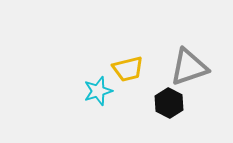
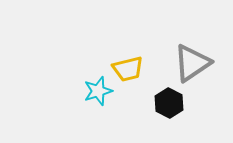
gray triangle: moved 3 px right, 4 px up; rotated 15 degrees counterclockwise
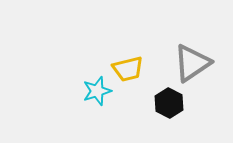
cyan star: moved 1 px left
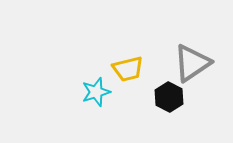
cyan star: moved 1 px left, 1 px down
black hexagon: moved 6 px up
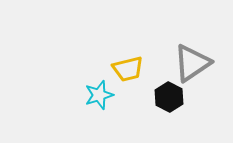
cyan star: moved 3 px right, 3 px down
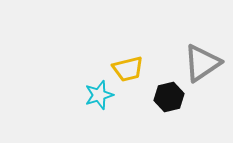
gray triangle: moved 10 px right
black hexagon: rotated 20 degrees clockwise
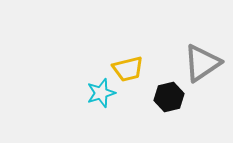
cyan star: moved 2 px right, 2 px up
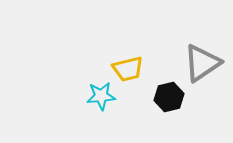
cyan star: moved 3 px down; rotated 12 degrees clockwise
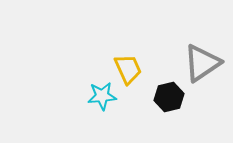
yellow trapezoid: rotated 100 degrees counterclockwise
cyan star: moved 1 px right
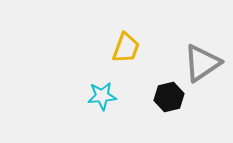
yellow trapezoid: moved 2 px left, 21 px up; rotated 44 degrees clockwise
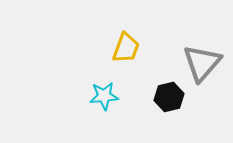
gray triangle: rotated 15 degrees counterclockwise
cyan star: moved 2 px right
